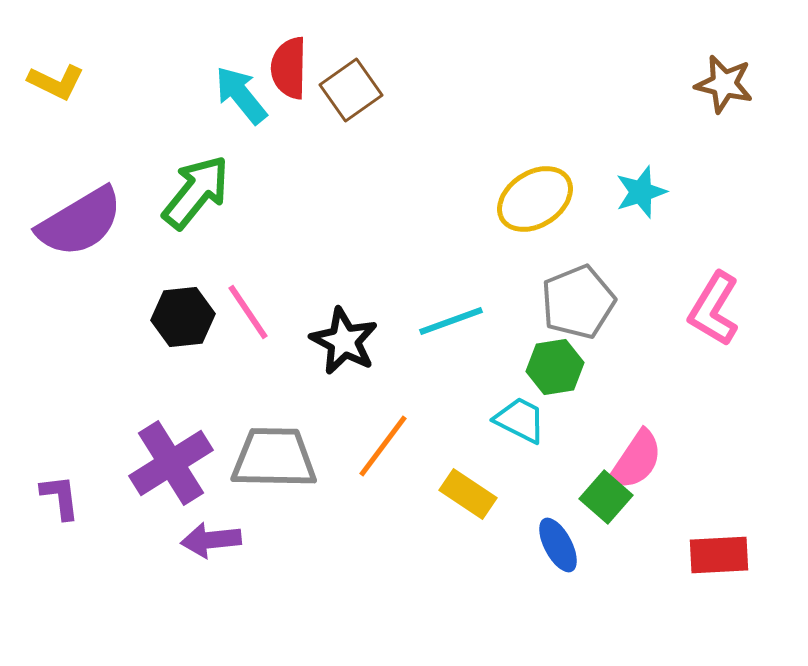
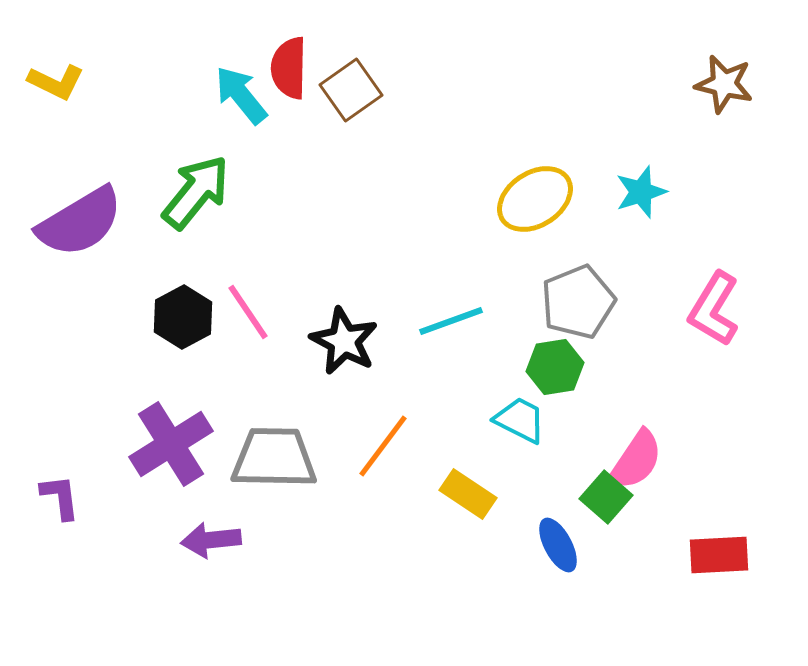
black hexagon: rotated 22 degrees counterclockwise
purple cross: moved 19 px up
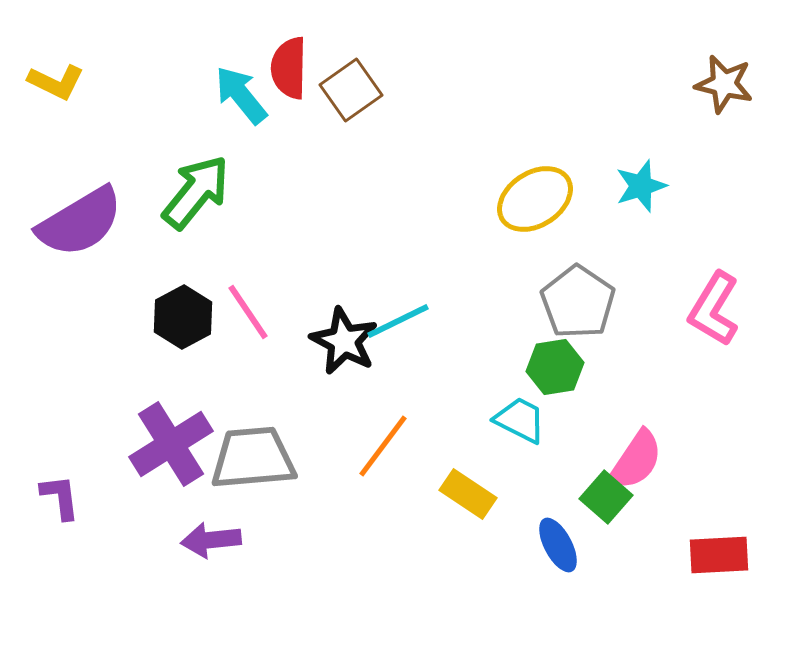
cyan star: moved 6 px up
gray pentagon: rotated 16 degrees counterclockwise
cyan line: moved 53 px left; rotated 6 degrees counterclockwise
gray trapezoid: moved 21 px left; rotated 6 degrees counterclockwise
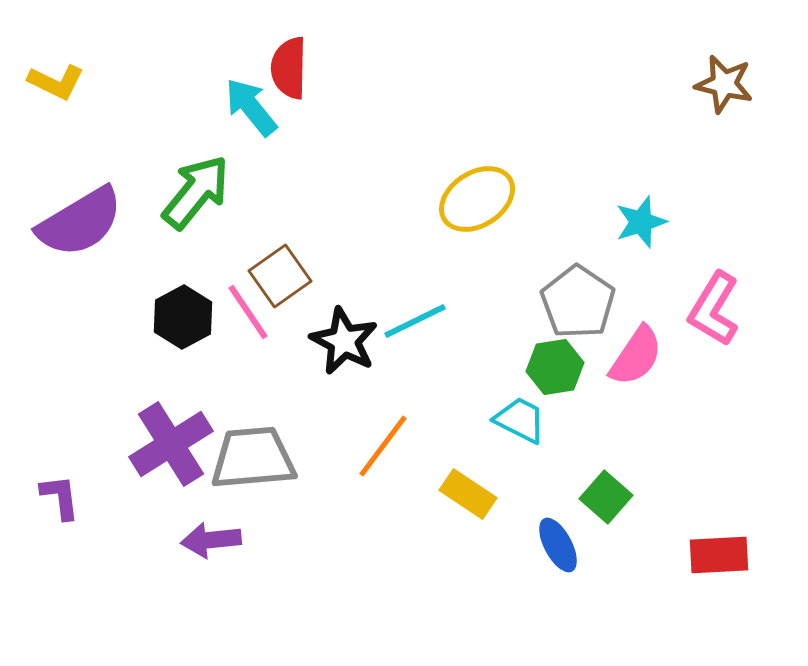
brown square: moved 71 px left, 186 px down
cyan arrow: moved 10 px right, 12 px down
cyan star: moved 36 px down
yellow ellipse: moved 58 px left
cyan line: moved 17 px right
pink semicircle: moved 104 px up
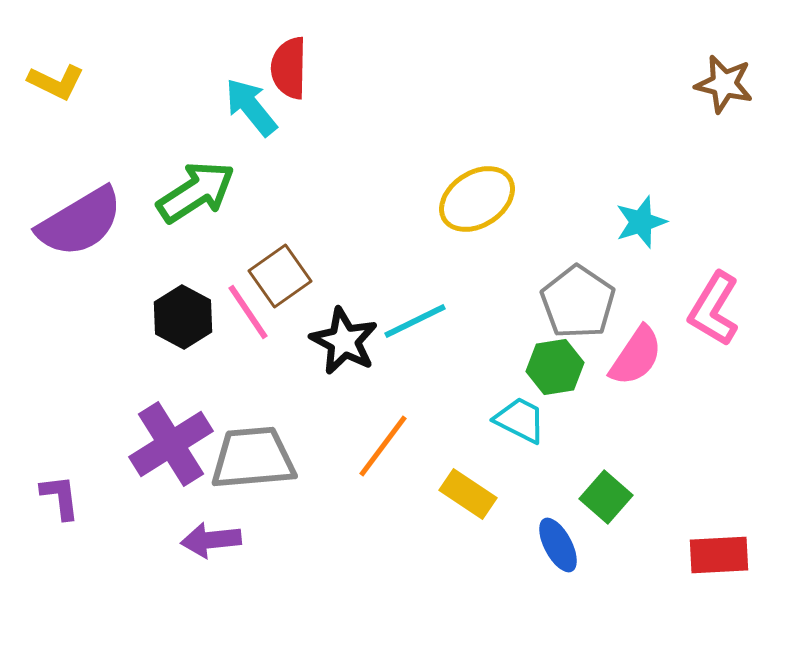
green arrow: rotated 18 degrees clockwise
black hexagon: rotated 4 degrees counterclockwise
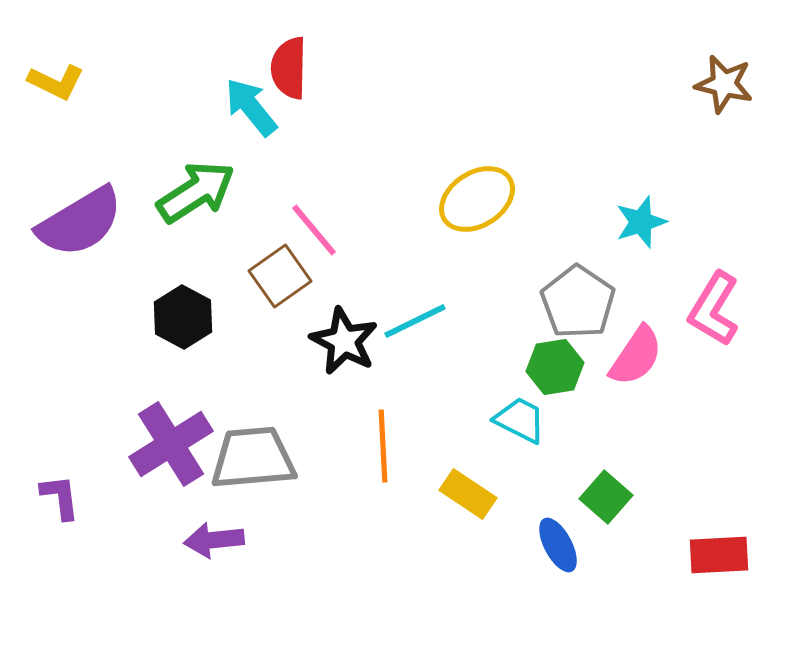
pink line: moved 66 px right, 82 px up; rotated 6 degrees counterclockwise
orange line: rotated 40 degrees counterclockwise
purple arrow: moved 3 px right
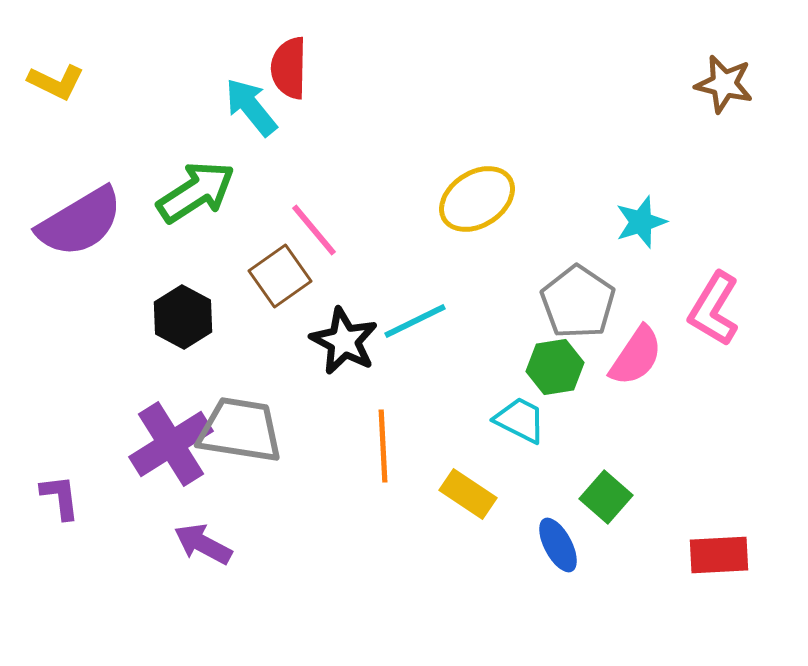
gray trapezoid: moved 13 px left, 28 px up; rotated 14 degrees clockwise
purple arrow: moved 11 px left, 4 px down; rotated 34 degrees clockwise
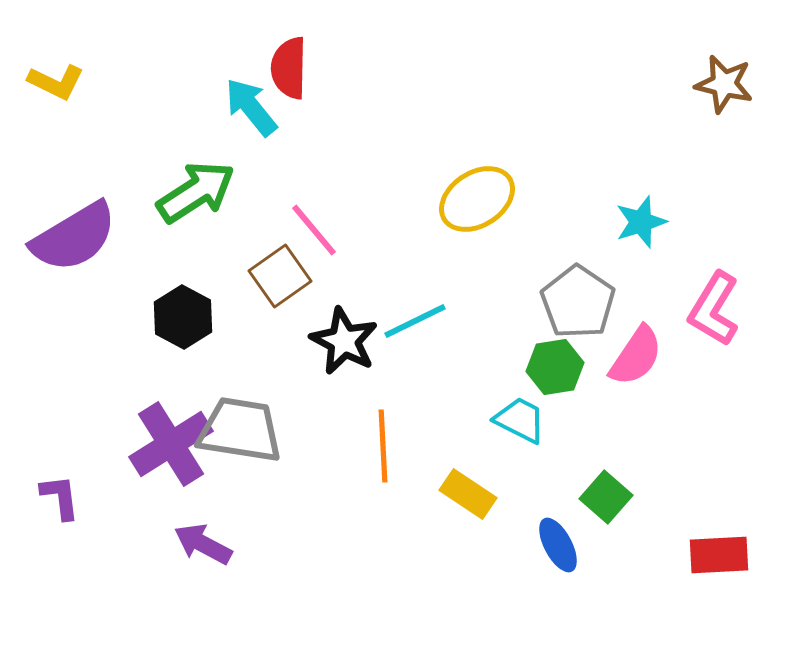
purple semicircle: moved 6 px left, 15 px down
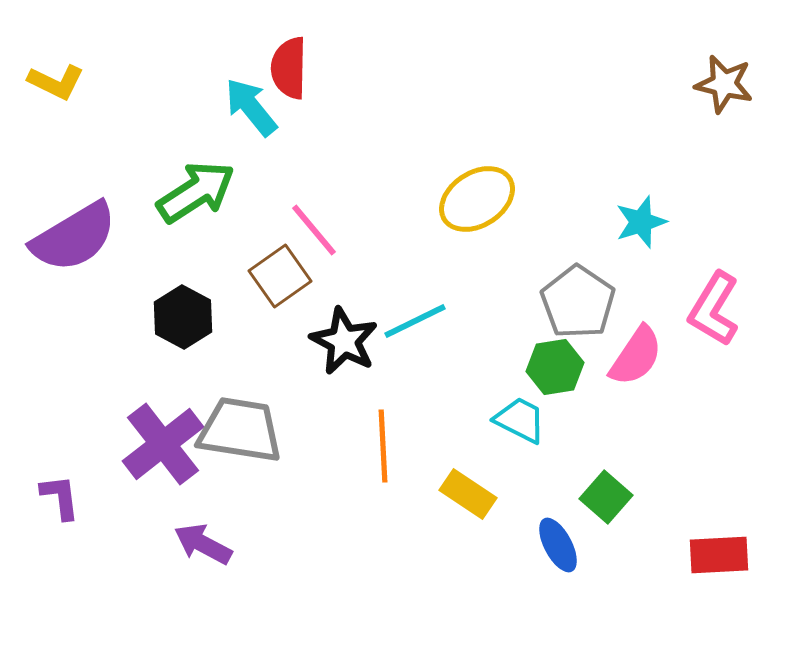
purple cross: moved 8 px left; rotated 6 degrees counterclockwise
